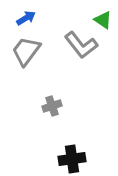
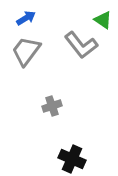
black cross: rotated 32 degrees clockwise
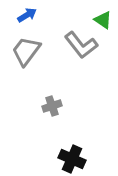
blue arrow: moved 1 px right, 3 px up
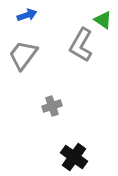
blue arrow: rotated 12 degrees clockwise
gray L-shape: rotated 68 degrees clockwise
gray trapezoid: moved 3 px left, 4 px down
black cross: moved 2 px right, 2 px up; rotated 12 degrees clockwise
